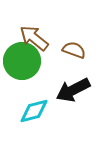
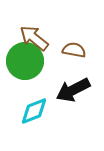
brown semicircle: rotated 10 degrees counterclockwise
green circle: moved 3 px right
cyan diamond: rotated 8 degrees counterclockwise
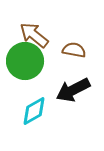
brown arrow: moved 3 px up
cyan diamond: rotated 8 degrees counterclockwise
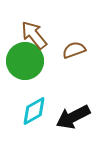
brown arrow: rotated 12 degrees clockwise
brown semicircle: rotated 30 degrees counterclockwise
black arrow: moved 27 px down
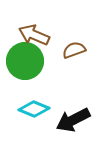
brown arrow: rotated 28 degrees counterclockwise
cyan diamond: moved 2 px up; rotated 52 degrees clockwise
black arrow: moved 3 px down
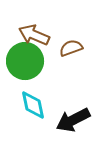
brown semicircle: moved 3 px left, 2 px up
cyan diamond: moved 1 px left, 4 px up; rotated 56 degrees clockwise
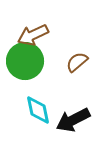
brown arrow: moved 1 px left; rotated 48 degrees counterclockwise
brown semicircle: moved 6 px right, 14 px down; rotated 20 degrees counterclockwise
cyan diamond: moved 5 px right, 5 px down
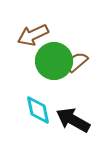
green circle: moved 29 px right
black arrow: rotated 56 degrees clockwise
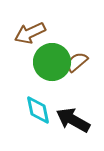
brown arrow: moved 3 px left, 2 px up
green circle: moved 2 px left, 1 px down
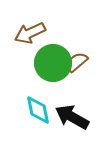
green circle: moved 1 px right, 1 px down
black arrow: moved 1 px left, 3 px up
